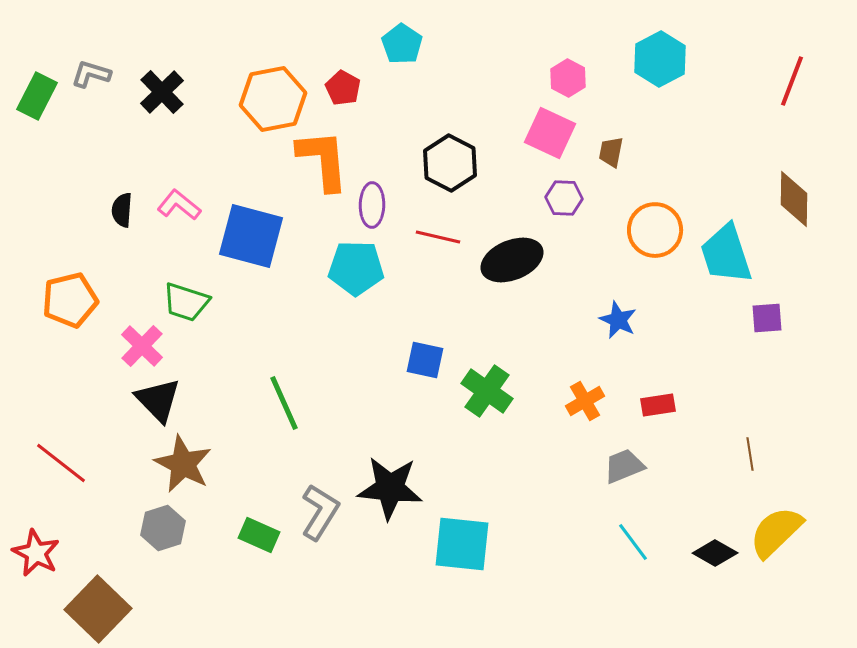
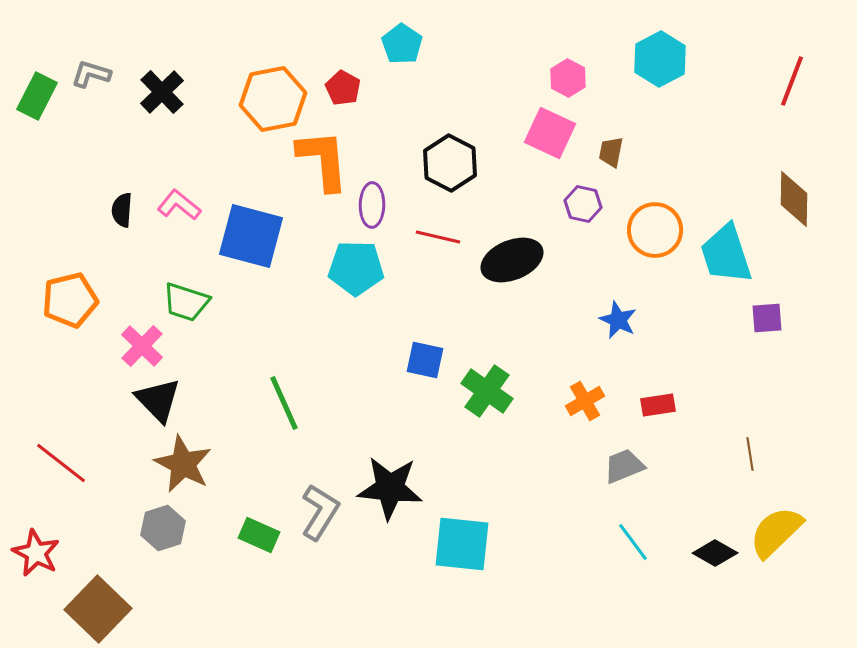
purple hexagon at (564, 198): moved 19 px right, 6 px down; rotated 9 degrees clockwise
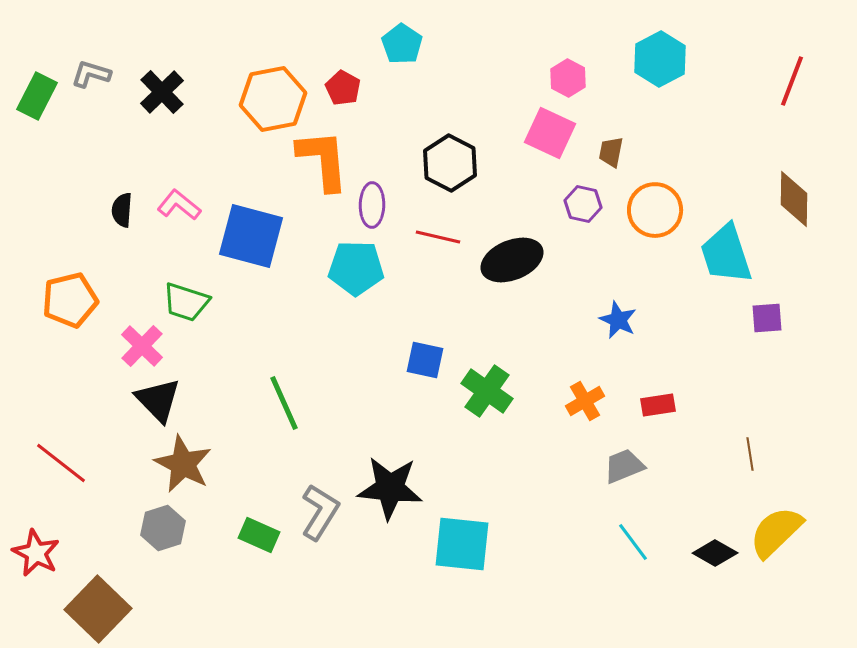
orange circle at (655, 230): moved 20 px up
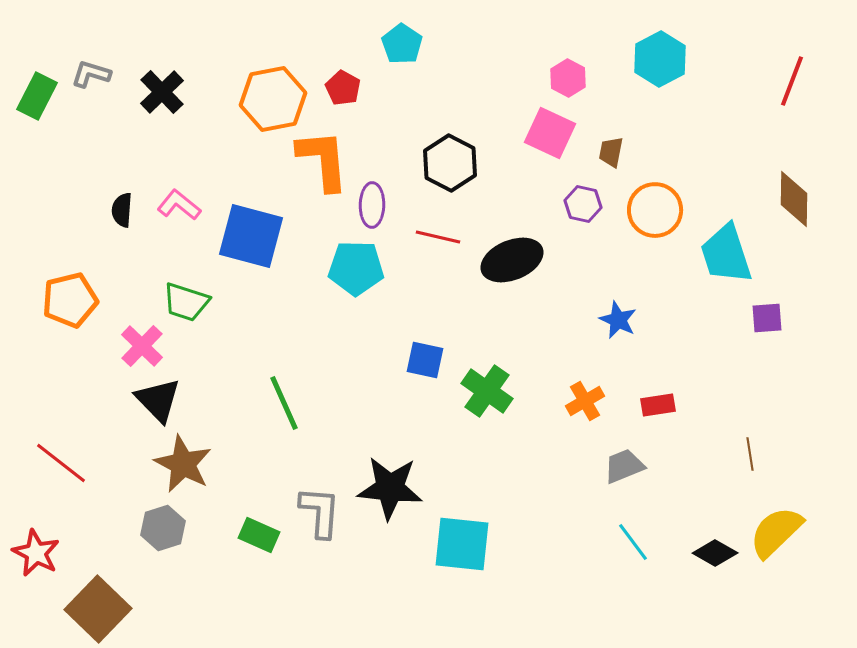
gray L-shape at (320, 512): rotated 28 degrees counterclockwise
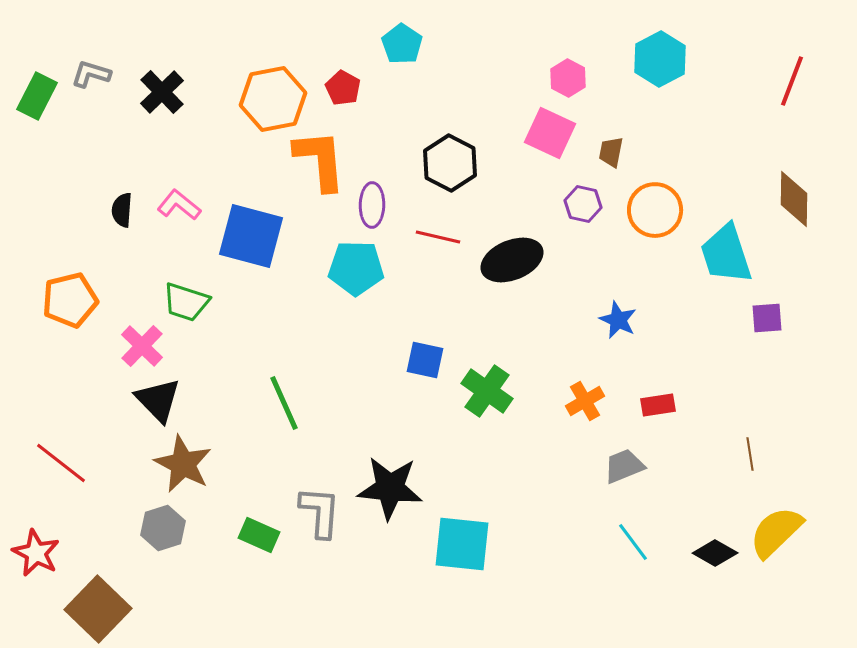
orange L-shape at (323, 160): moved 3 px left
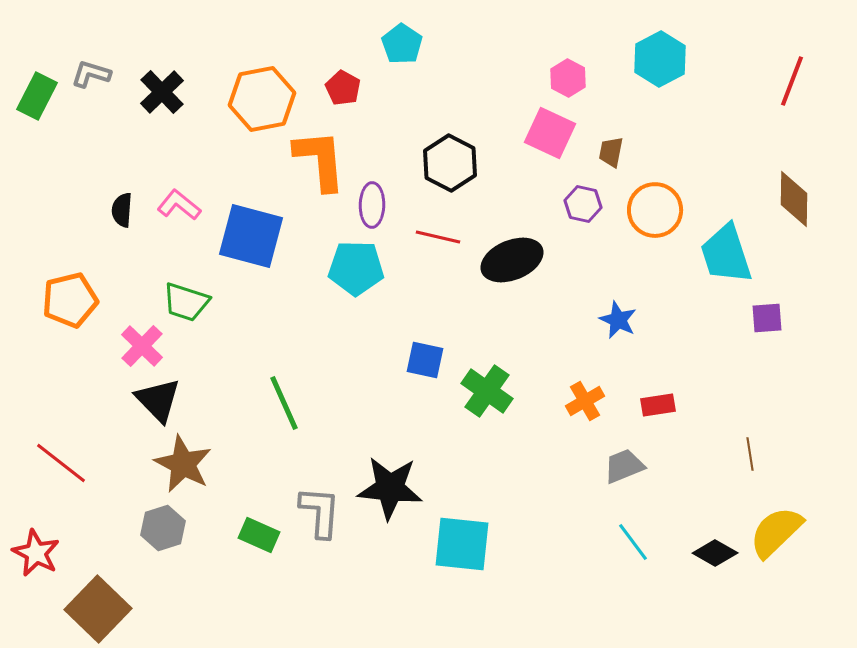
orange hexagon at (273, 99): moved 11 px left
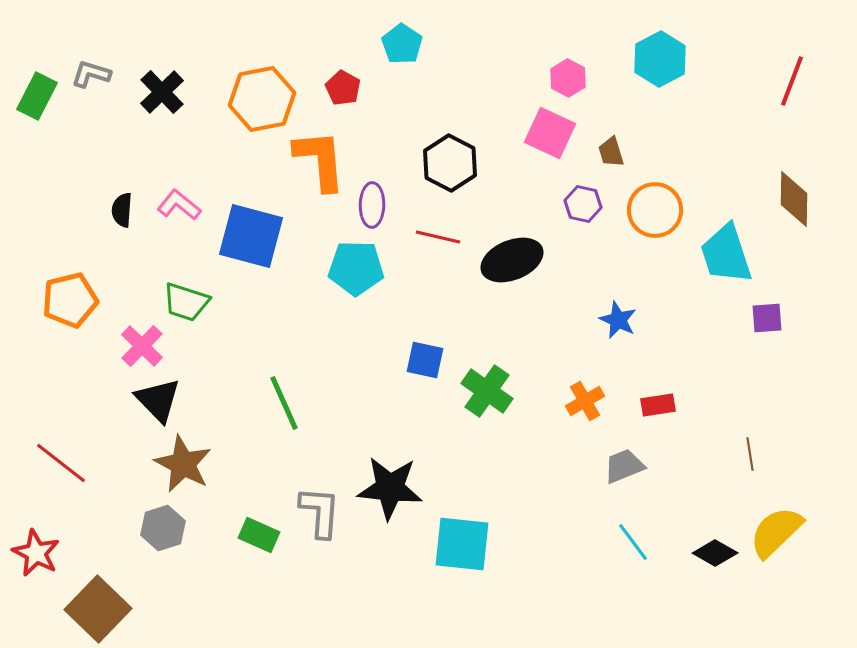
brown trapezoid at (611, 152): rotated 28 degrees counterclockwise
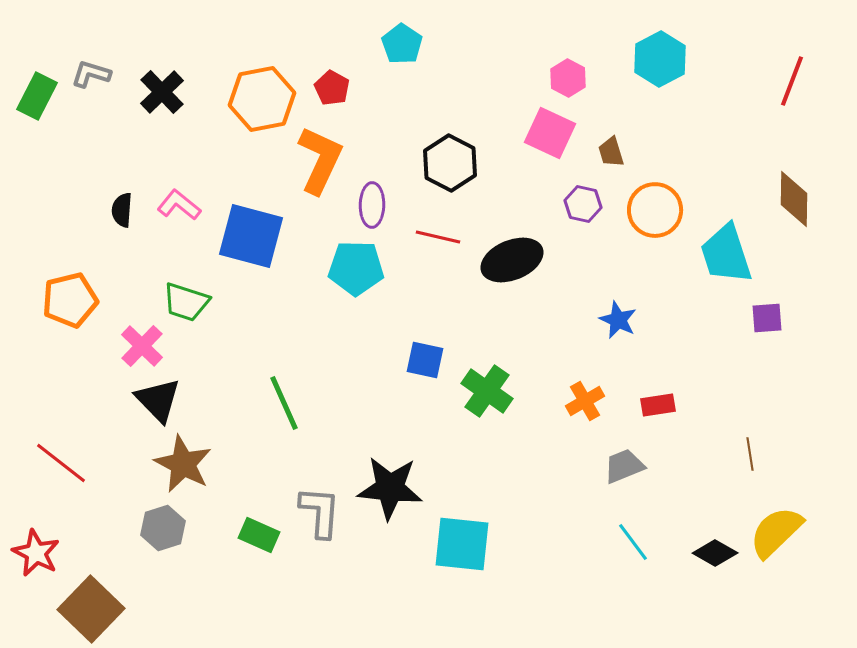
red pentagon at (343, 88): moved 11 px left
orange L-shape at (320, 160): rotated 30 degrees clockwise
brown square at (98, 609): moved 7 px left
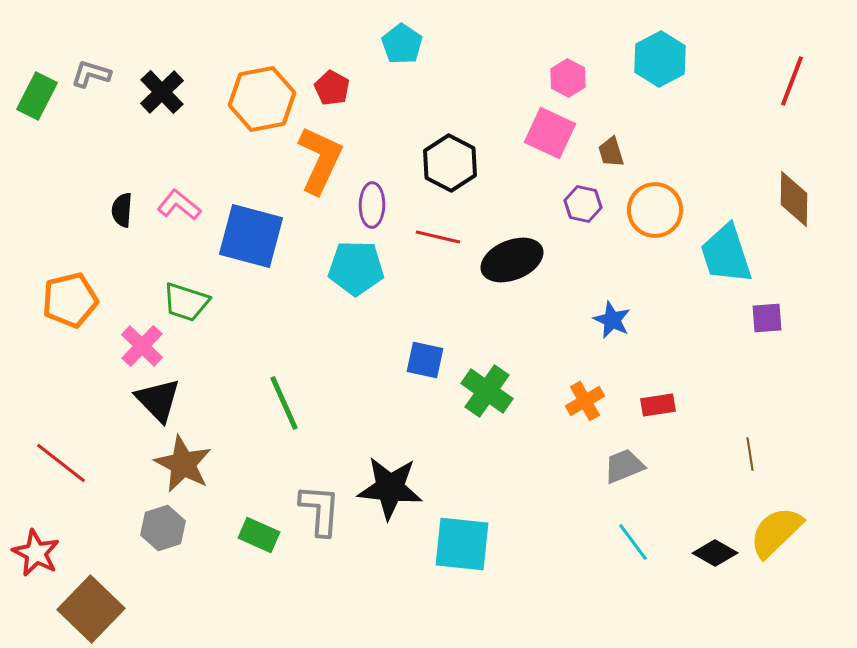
blue star at (618, 320): moved 6 px left
gray L-shape at (320, 512): moved 2 px up
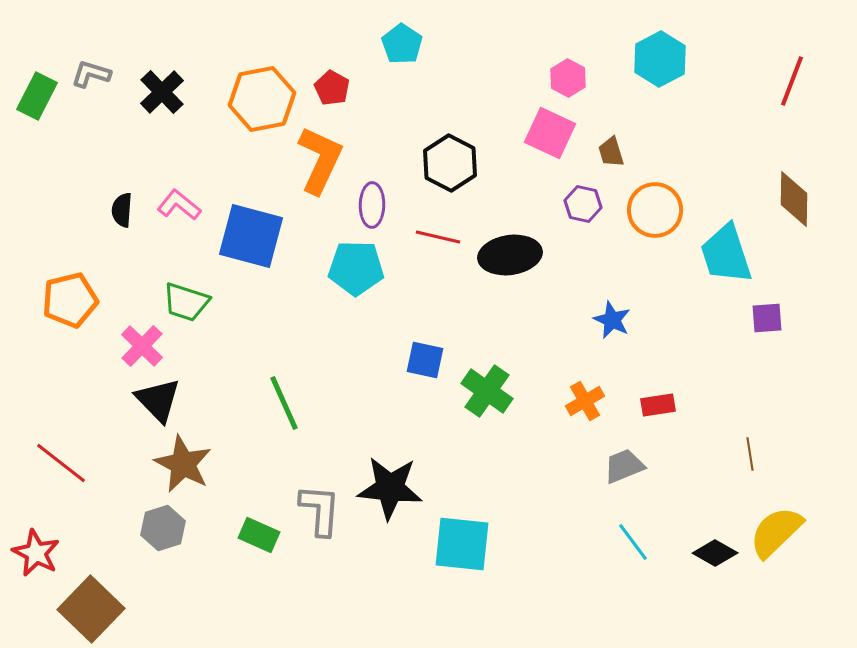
black ellipse at (512, 260): moved 2 px left, 5 px up; rotated 14 degrees clockwise
